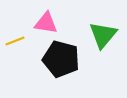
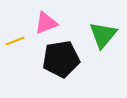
pink triangle: rotated 30 degrees counterclockwise
black pentagon: rotated 24 degrees counterclockwise
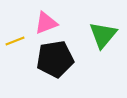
black pentagon: moved 6 px left
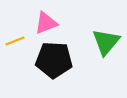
green triangle: moved 3 px right, 7 px down
black pentagon: moved 1 px left, 1 px down; rotated 12 degrees clockwise
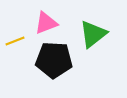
green triangle: moved 13 px left, 8 px up; rotated 12 degrees clockwise
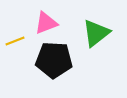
green triangle: moved 3 px right, 1 px up
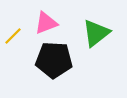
yellow line: moved 2 px left, 5 px up; rotated 24 degrees counterclockwise
